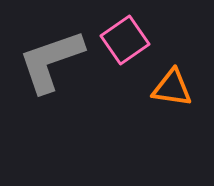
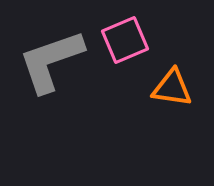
pink square: rotated 12 degrees clockwise
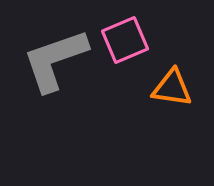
gray L-shape: moved 4 px right, 1 px up
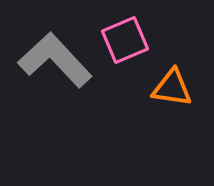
gray L-shape: rotated 66 degrees clockwise
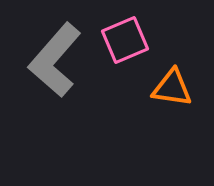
gray L-shape: rotated 96 degrees counterclockwise
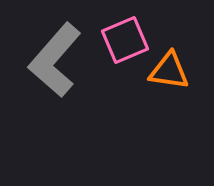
orange triangle: moved 3 px left, 17 px up
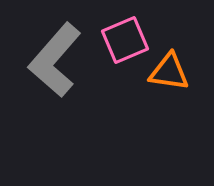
orange triangle: moved 1 px down
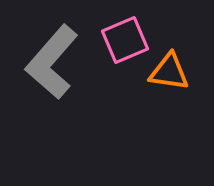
gray L-shape: moved 3 px left, 2 px down
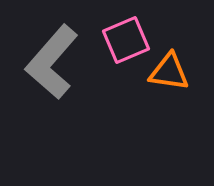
pink square: moved 1 px right
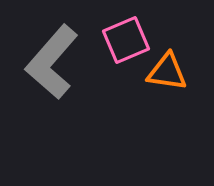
orange triangle: moved 2 px left
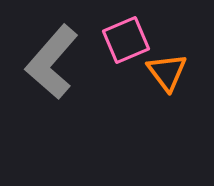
orange triangle: rotated 45 degrees clockwise
